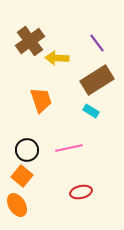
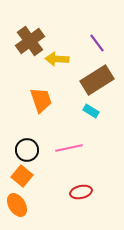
yellow arrow: moved 1 px down
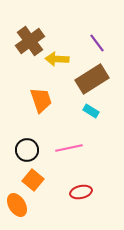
brown rectangle: moved 5 px left, 1 px up
orange square: moved 11 px right, 4 px down
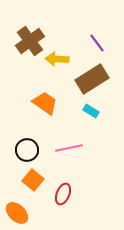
orange trapezoid: moved 4 px right, 3 px down; rotated 36 degrees counterclockwise
red ellipse: moved 18 px left, 2 px down; rotated 55 degrees counterclockwise
orange ellipse: moved 8 px down; rotated 15 degrees counterclockwise
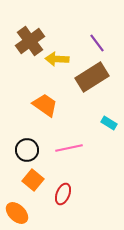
brown rectangle: moved 2 px up
orange trapezoid: moved 2 px down
cyan rectangle: moved 18 px right, 12 px down
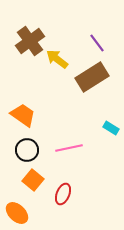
yellow arrow: rotated 35 degrees clockwise
orange trapezoid: moved 22 px left, 10 px down
cyan rectangle: moved 2 px right, 5 px down
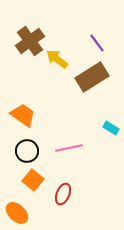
black circle: moved 1 px down
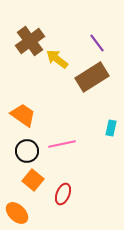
cyan rectangle: rotated 70 degrees clockwise
pink line: moved 7 px left, 4 px up
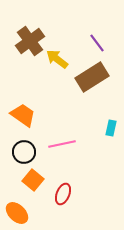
black circle: moved 3 px left, 1 px down
